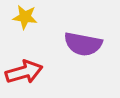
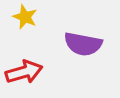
yellow star: rotated 15 degrees clockwise
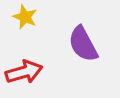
purple semicircle: rotated 51 degrees clockwise
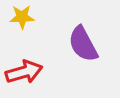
yellow star: moved 3 px left; rotated 25 degrees counterclockwise
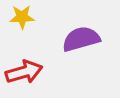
purple semicircle: moved 2 px left, 5 px up; rotated 102 degrees clockwise
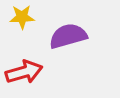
purple semicircle: moved 13 px left, 3 px up
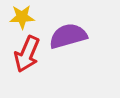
red arrow: moved 3 px right, 18 px up; rotated 129 degrees clockwise
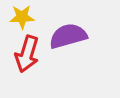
red arrow: rotated 6 degrees counterclockwise
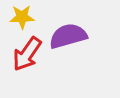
red arrow: rotated 18 degrees clockwise
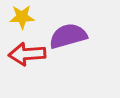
red arrow: rotated 51 degrees clockwise
